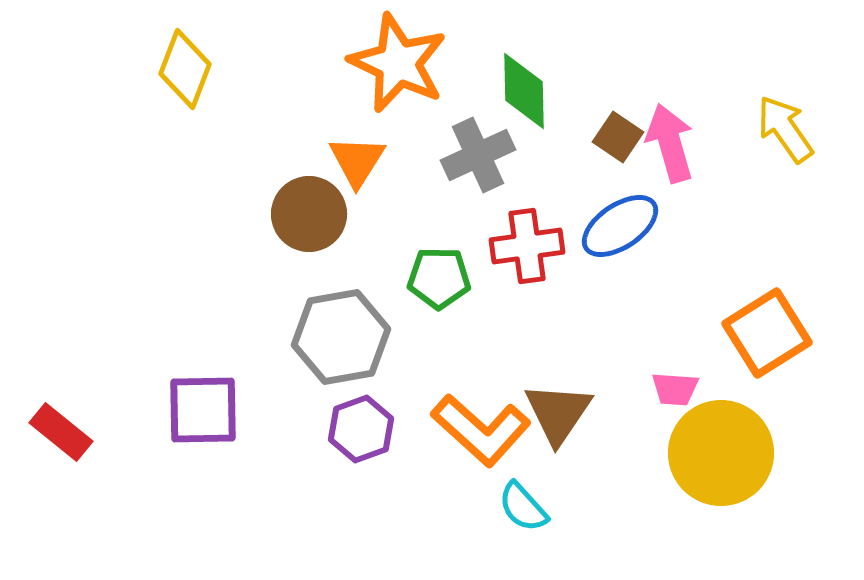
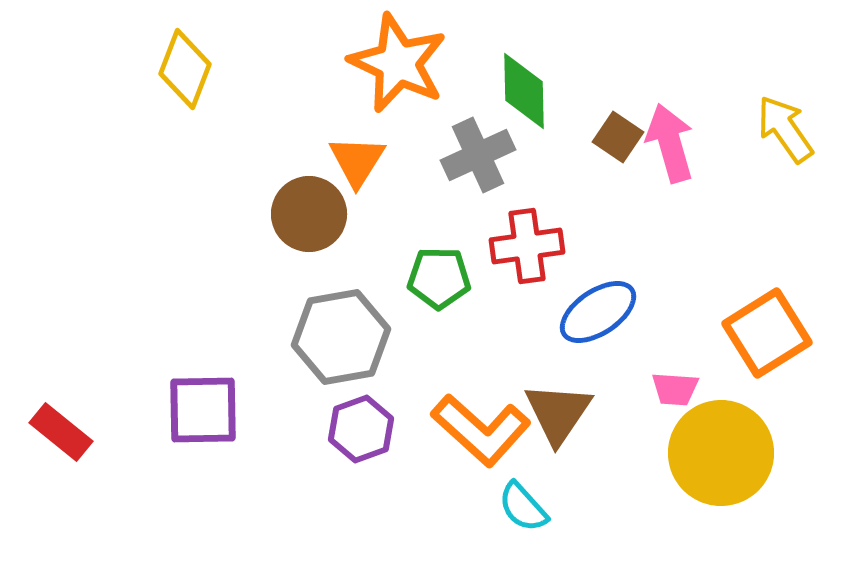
blue ellipse: moved 22 px left, 86 px down
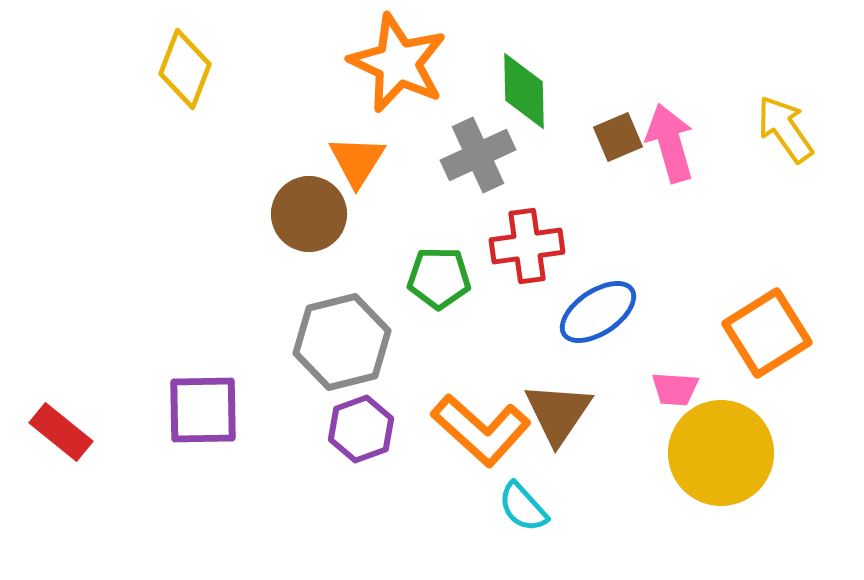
brown square: rotated 33 degrees clockwise
gray hexagon: moved 1 px right, 5 px down; rotated 4 degrees counterclockwise
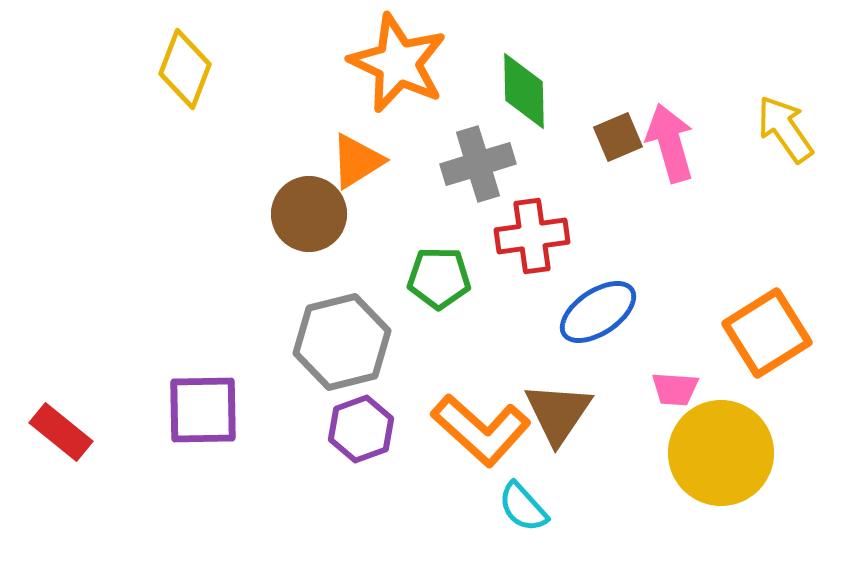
gray cross: moved 9 px down; rotated 8 degrees clockwise
orange triangle: rotated 26 degrees clockwise
red cross: moved 5 px right, 10 px up
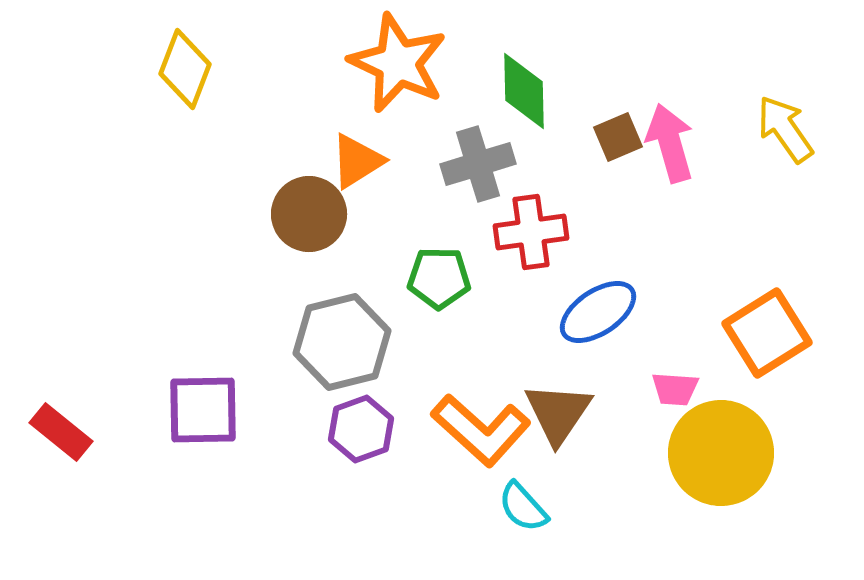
red cross: moved 1 px left, 4 px up
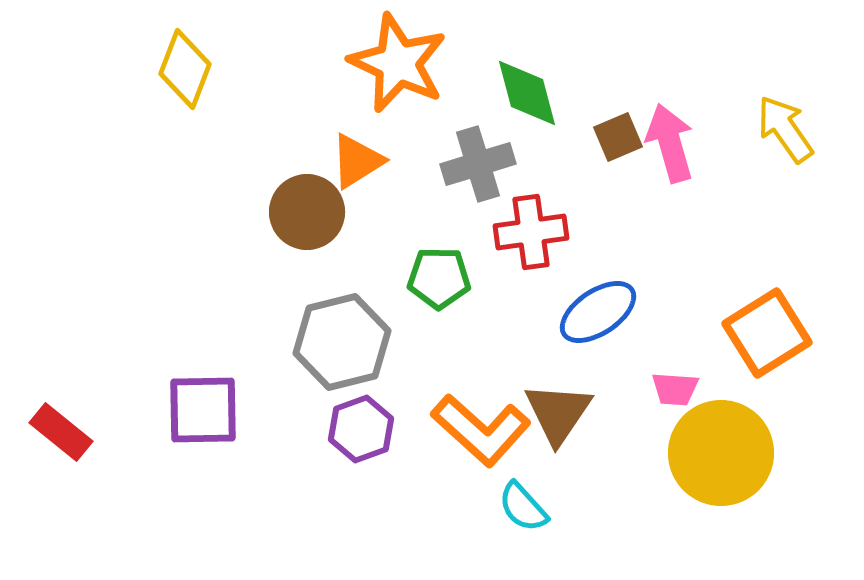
green diamond: moved 3 px right, 2 px down; rotated 14 degrees counterclockwise
brown circle: moved 2 px left, 2 px up
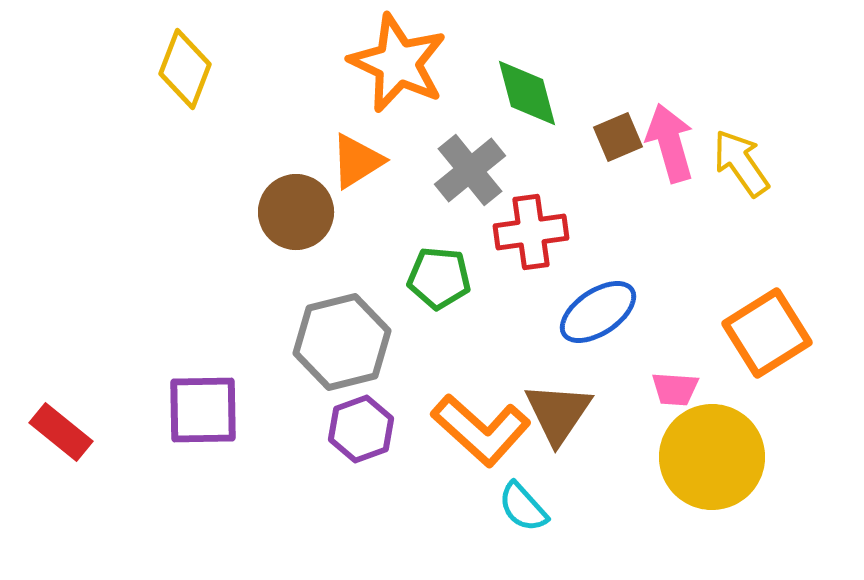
yellow arrow: moved 44 px left, 34 px down
gray cross: moved 8 px left, 6 px down; rotated 22 degrees counterclockwise
brown circle: moved 11 px left
green pentagon: rotated 4 degrees clockwise
yellow circle: moved 9 px left, 4 px down
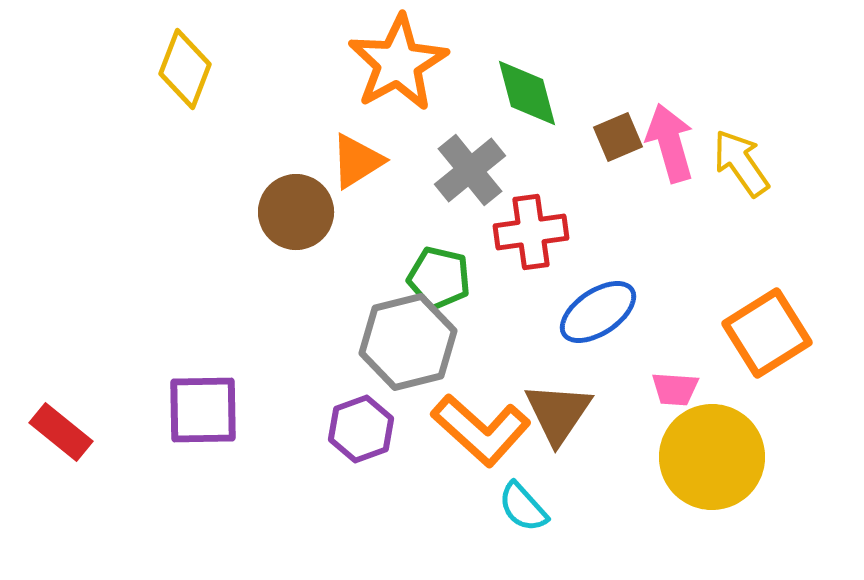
orange star: rotated 18 degrees clockwise
green pentagon: rotated 8 degrees clockwise
gray hexagon: moved 66 px right
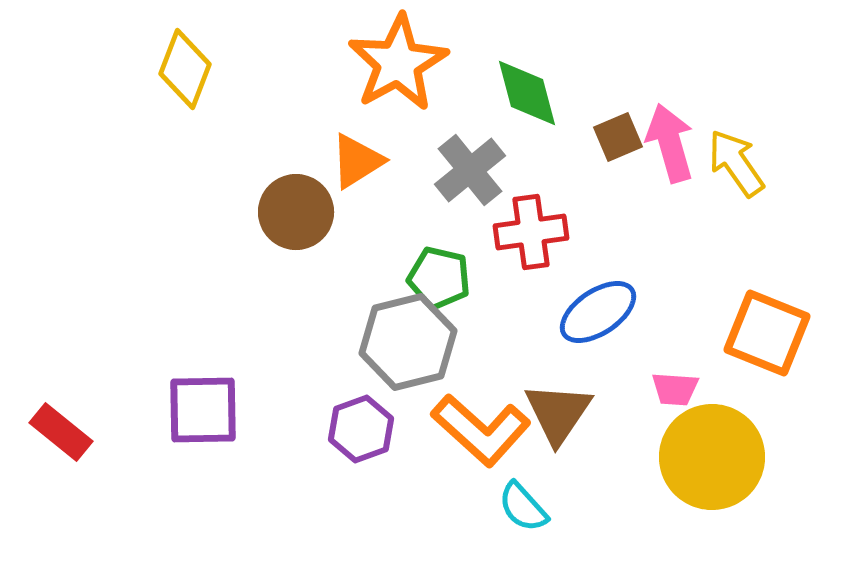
yellow arrow: moved 5 px left
orange square: rotated 36 degrees counterclockwise
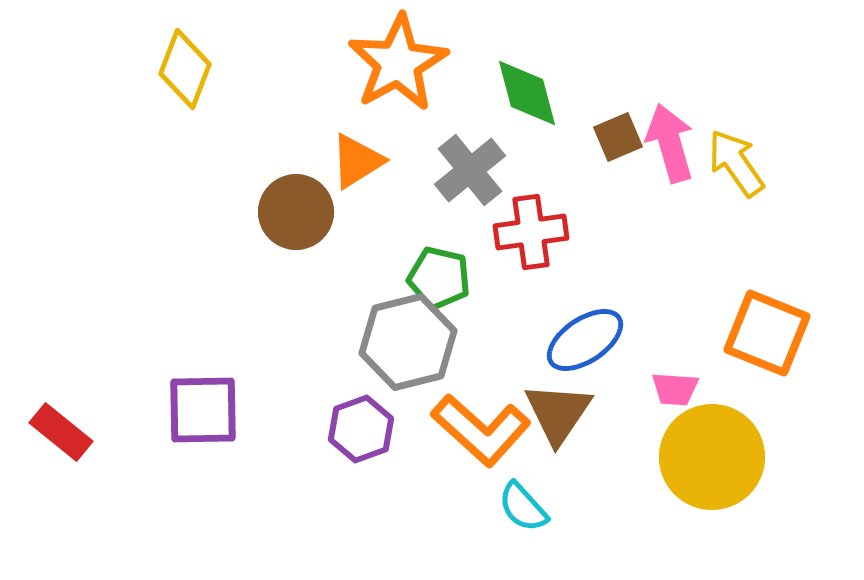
blue ellipse: moved 13 px left, 28 px down
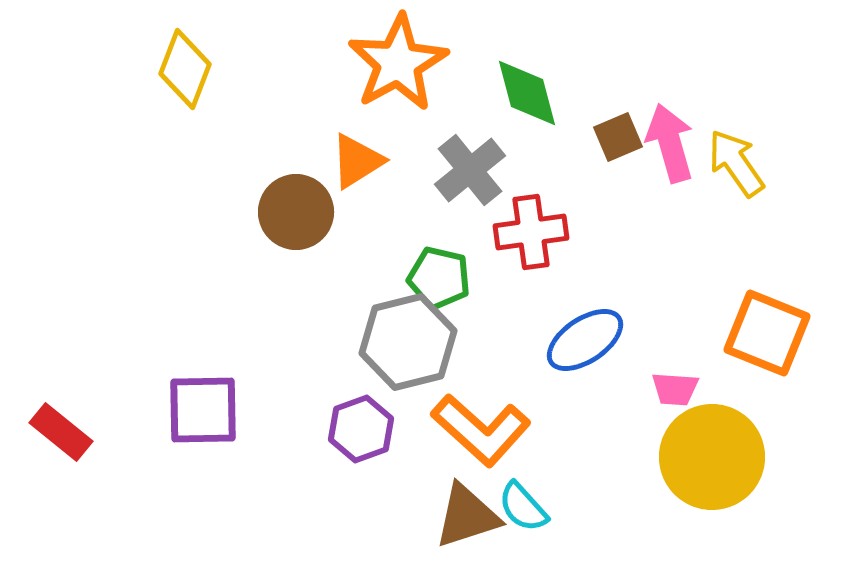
brown triangle: moved 91 px left, 103 px down; rotated 38 degrees clockwise
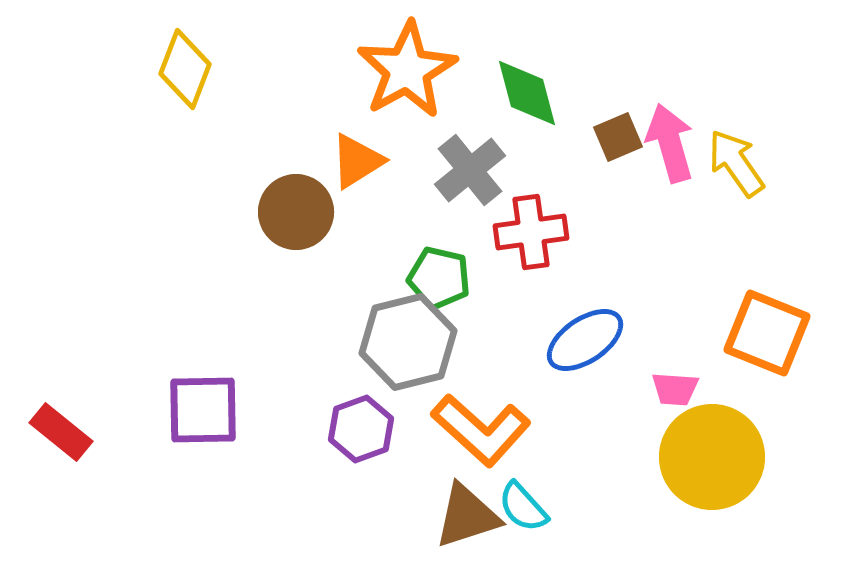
orange star: moved 9 px right, 7 px down
